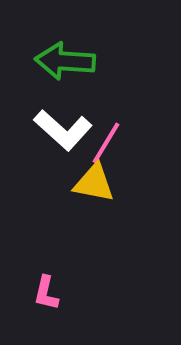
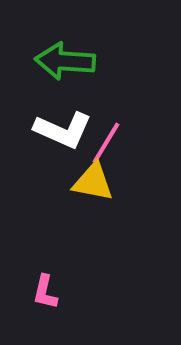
white L-shape: rotated 18 degrees counterclockwise
yellow triangle: moved 1 px left, 1 px up
pink L-shape: moved 1 px left, 1 px up
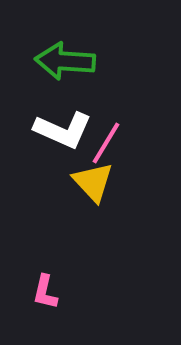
yellow triangle: rotated 36 degrees clockwise
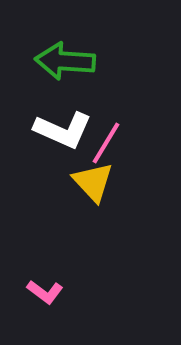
pink L-shape: rotated 66 degrees counterclockwise
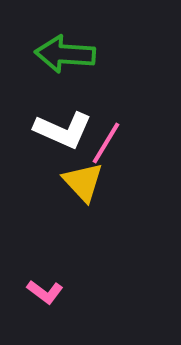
green arrow: moved 7 px up
yellow triangle: moved 10 px left
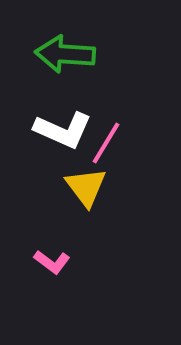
yellow triangle: moved 3 px right, 5 px down; rotated 6 degrees clockwise
pink L-shape: moved 7 px right, 30 px up
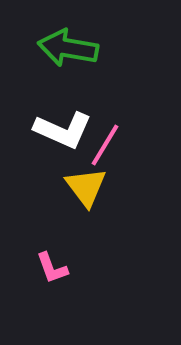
green arrow: moved 3 px right, 6 px up; rotated 6 degrees clockwise
pink line: moved 1 px left, 2 px down
pink L-shape: moved 6 px down; rotated 33 degrees clockwise
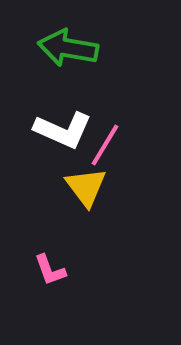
pink L-shape: moved 2 px left, 2 px down
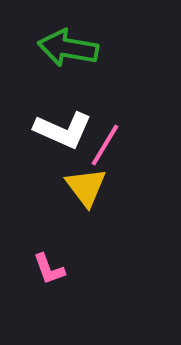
pink L-shape: moved 1 px left, 1 px up
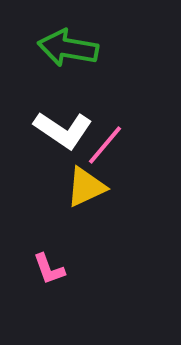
white L-shape: rotated 10 degrees clockwise
pink line: rotated 9 degrees clockwise
yellow triangle: rotated 42 degrees clockwise
